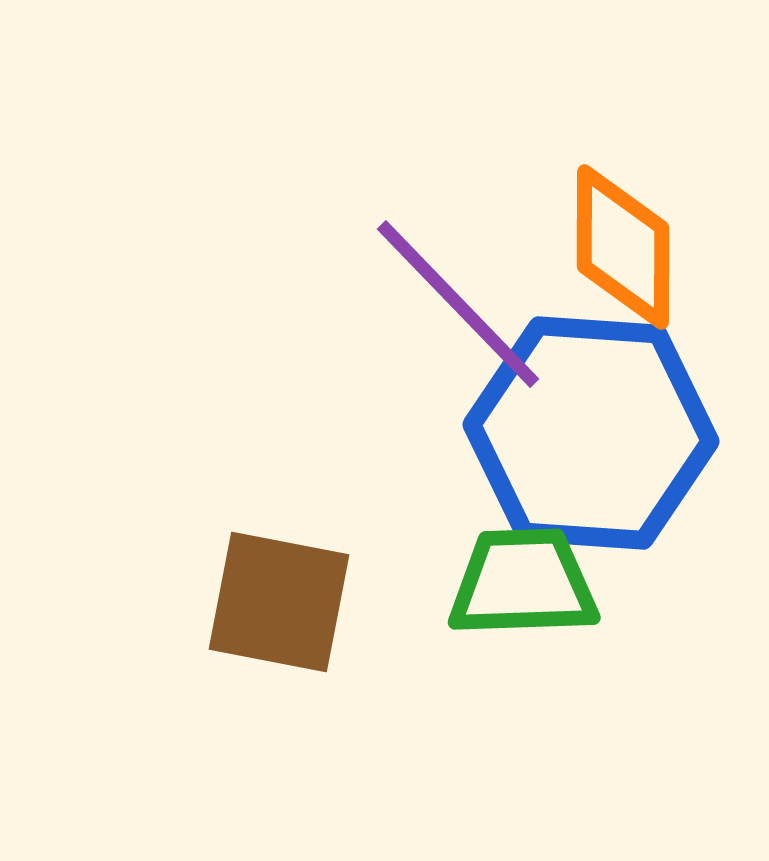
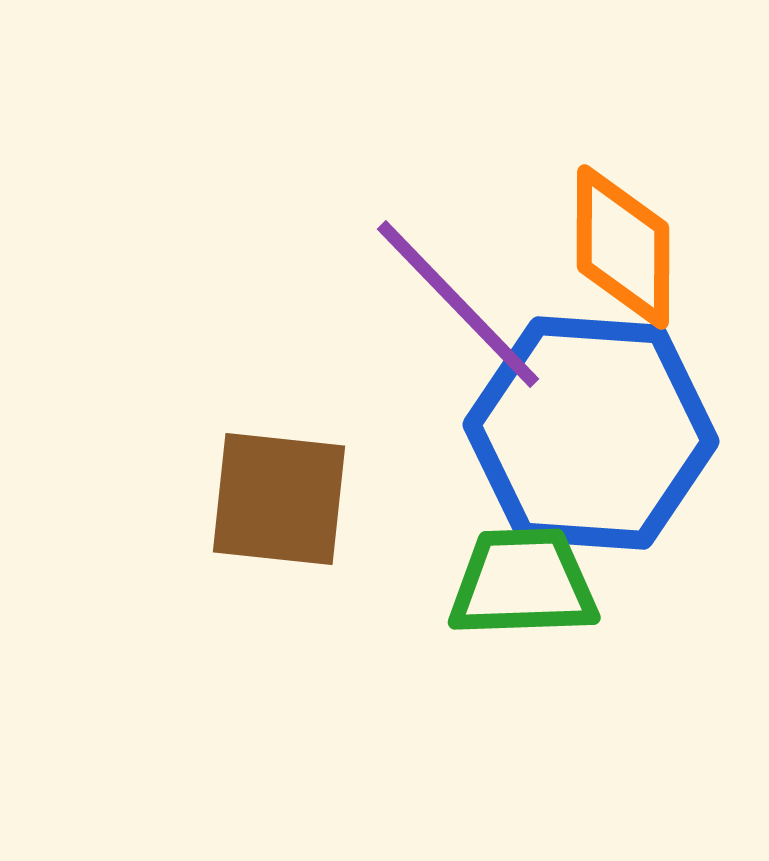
brown square: moved 103 px up; rotated 5 degrees counterclockwise
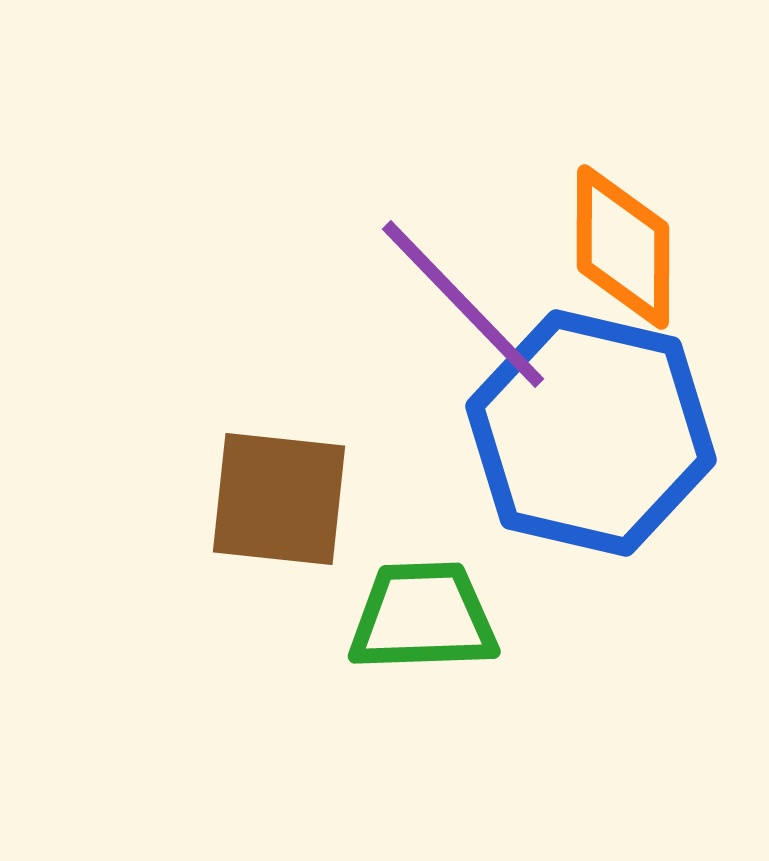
purple line: moved 5 px right
blue hexagon: rotated 9 degrees clockwise
green trapezoid: moved 100 px left, 34 px down
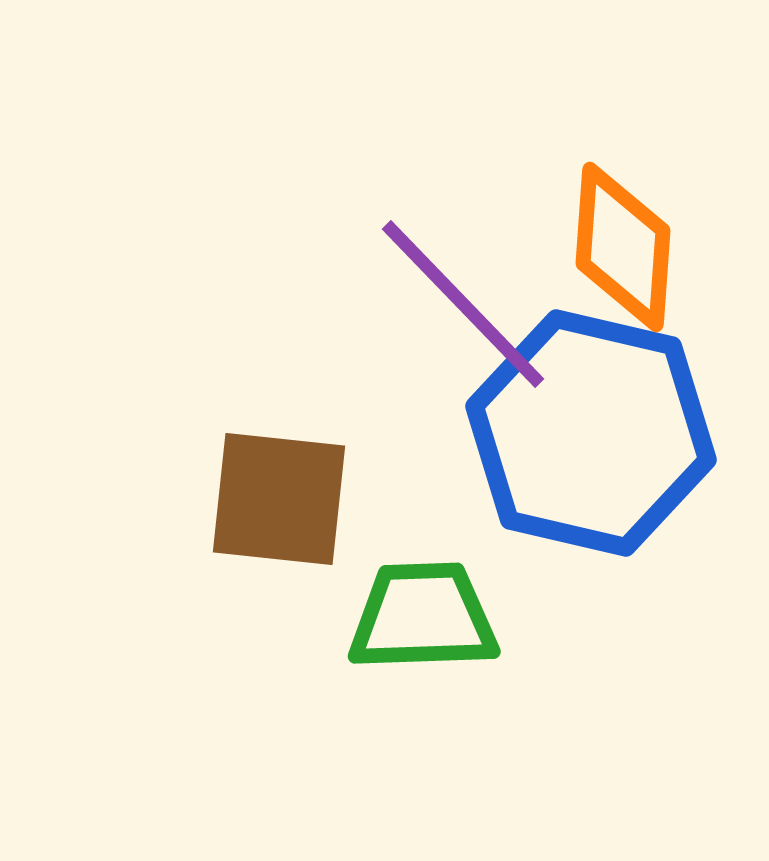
orange diamond: rotated 4 degrees clockwise
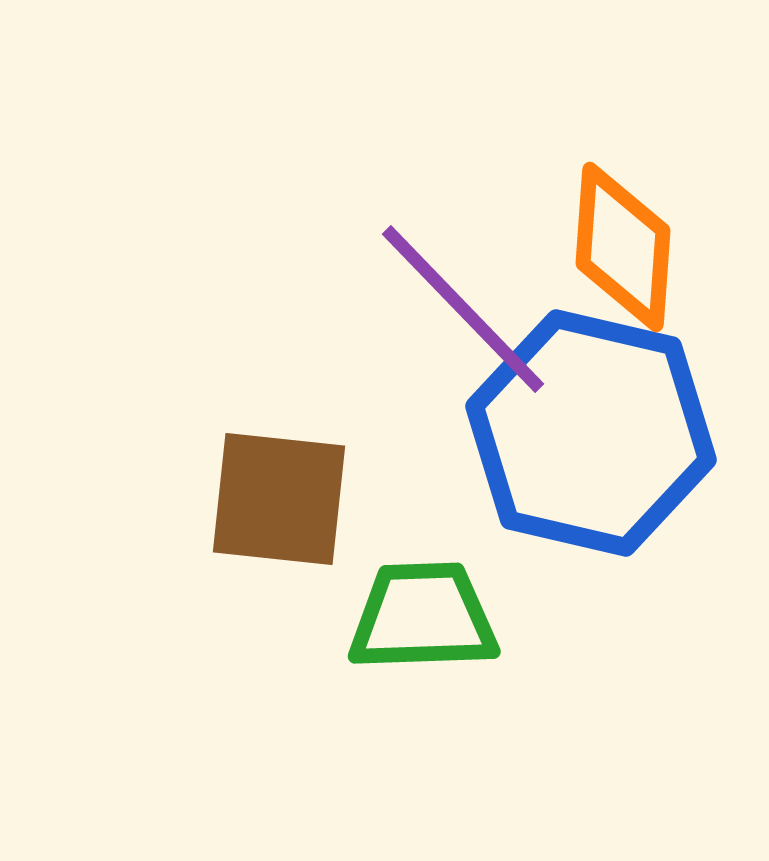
purple line: moved 5 px down
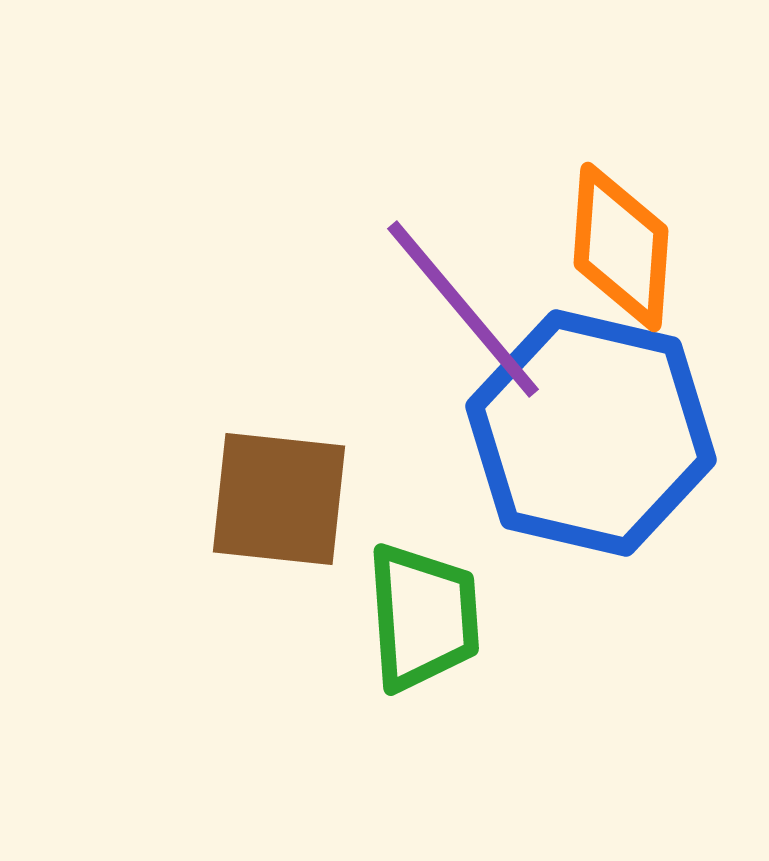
orange diamond: moved 2 px left
purple line: rotated 4 degrees clockwise
green trapezoid: rotated 88 degrees clockwise
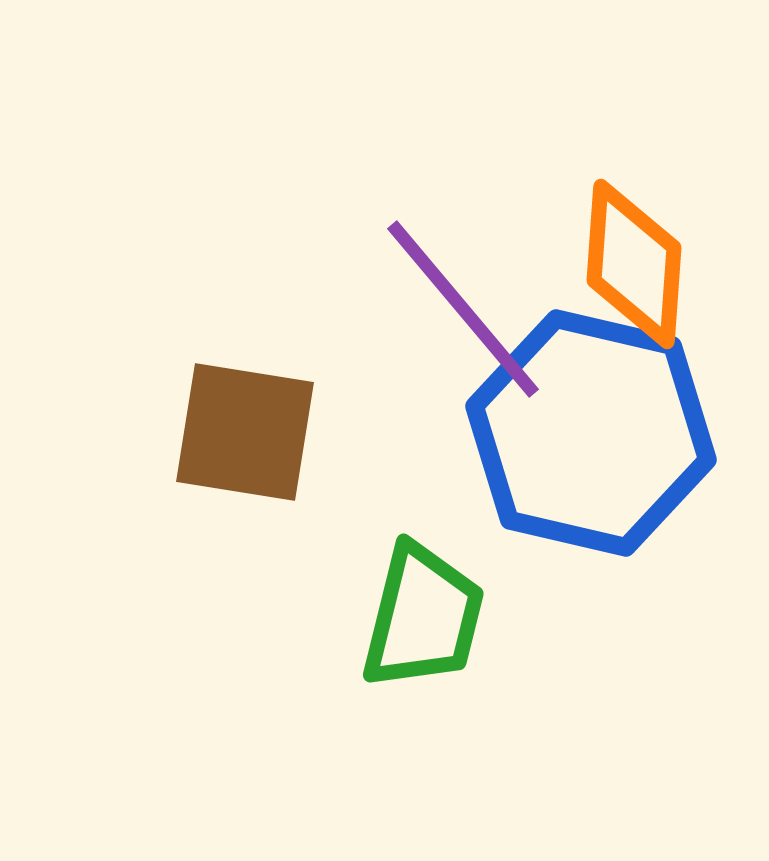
orange diamond: moved 13 px right, 17 px down
brown square: moved 34 px left, 67 px up; rotated 3 degrees clockwise
green trapezoid: rotated 18 degrees clockwise
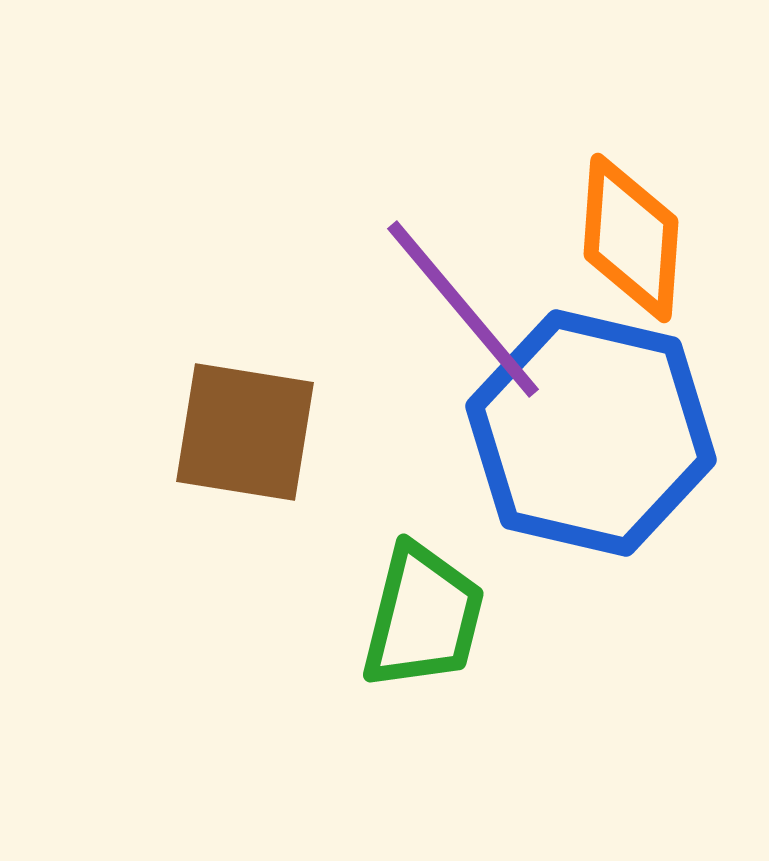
orange diamond: moved 3 px left, 26 px up
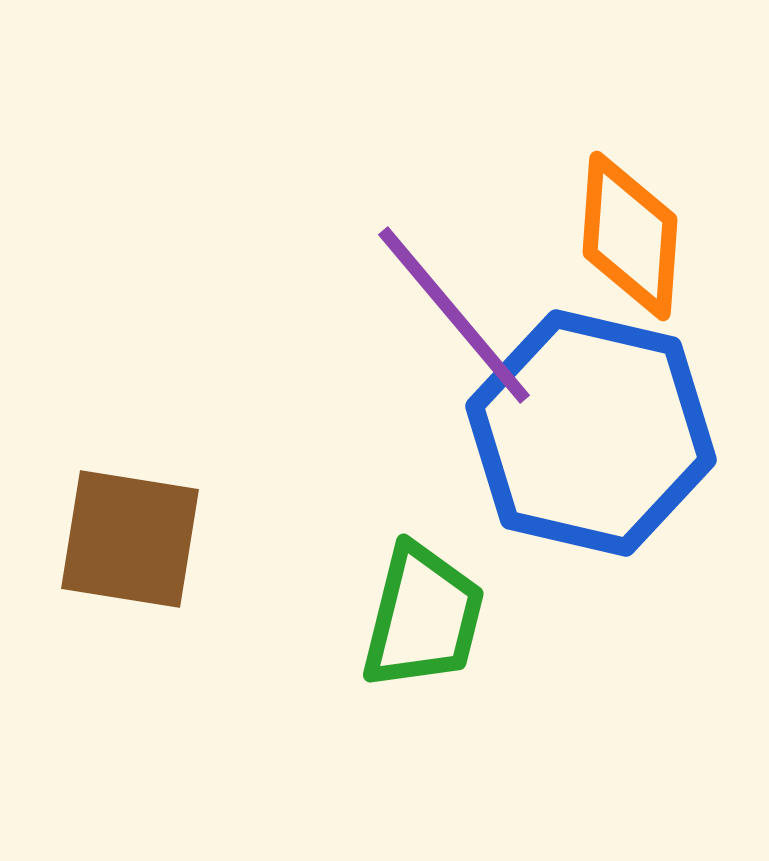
orange diamond: moved 1 px left, 2 px up
purple line: moved 9 px left, 6 px down
brown square: moved 115 px left, 107 px down
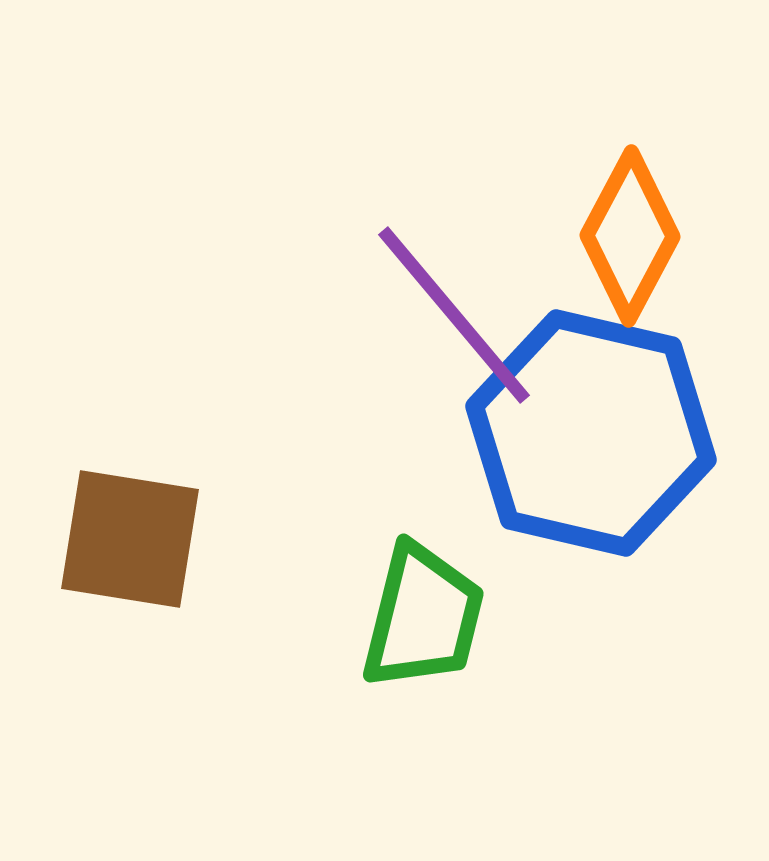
orange diamond: rotated 24 degrees clockwise
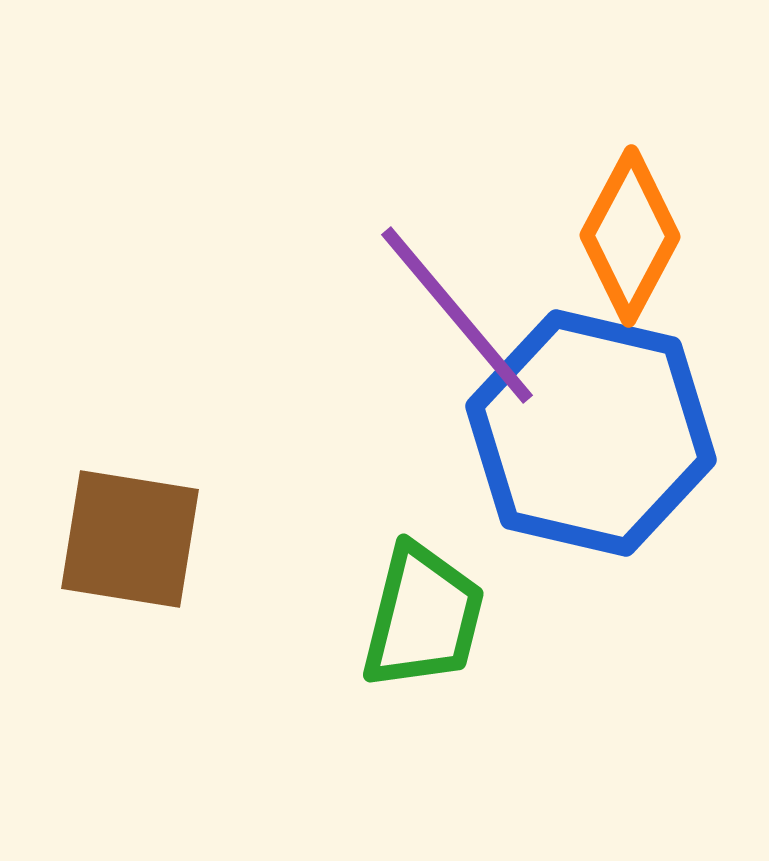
purple line: moved 3 px right
